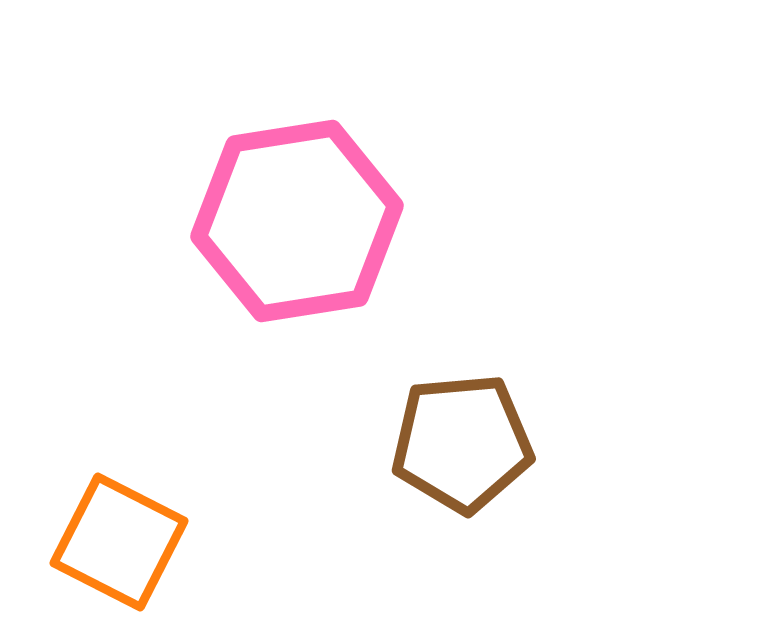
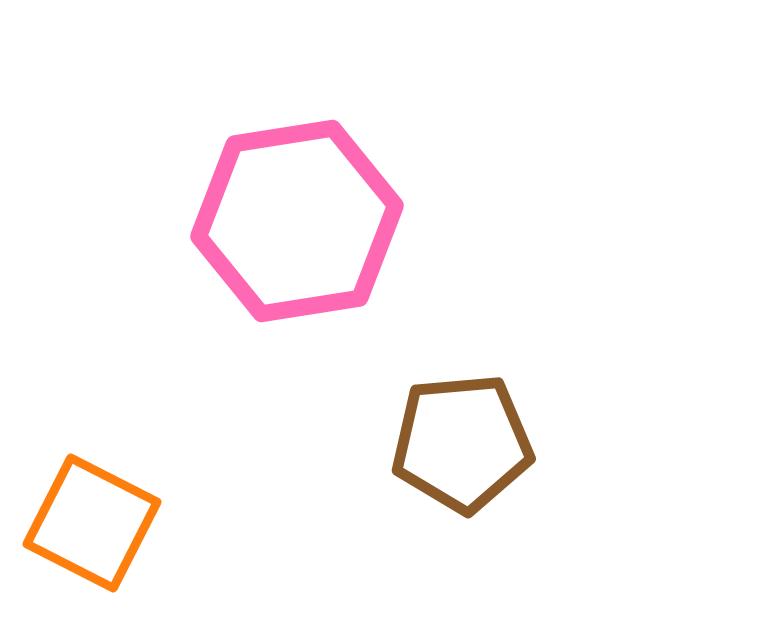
orange square: moved 27 px left, 19 px up
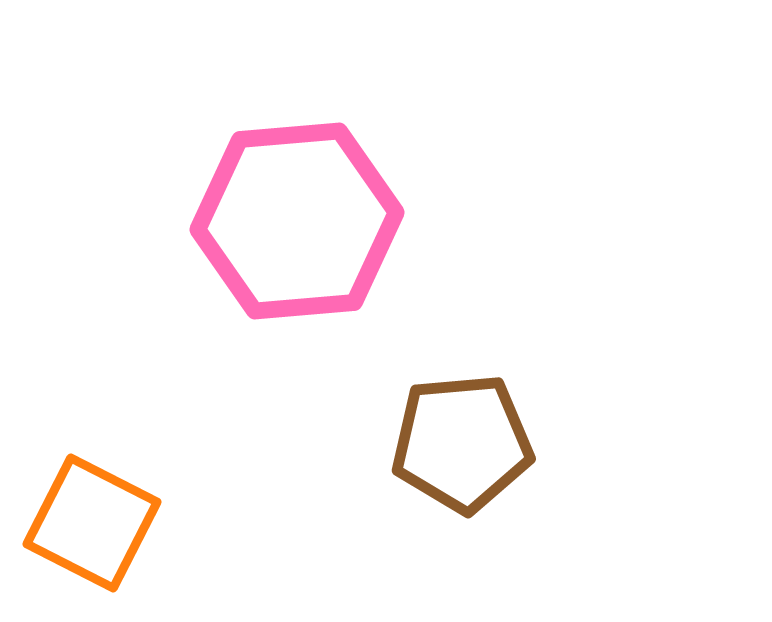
pink hexagon: rotated 4 degrees clockwise
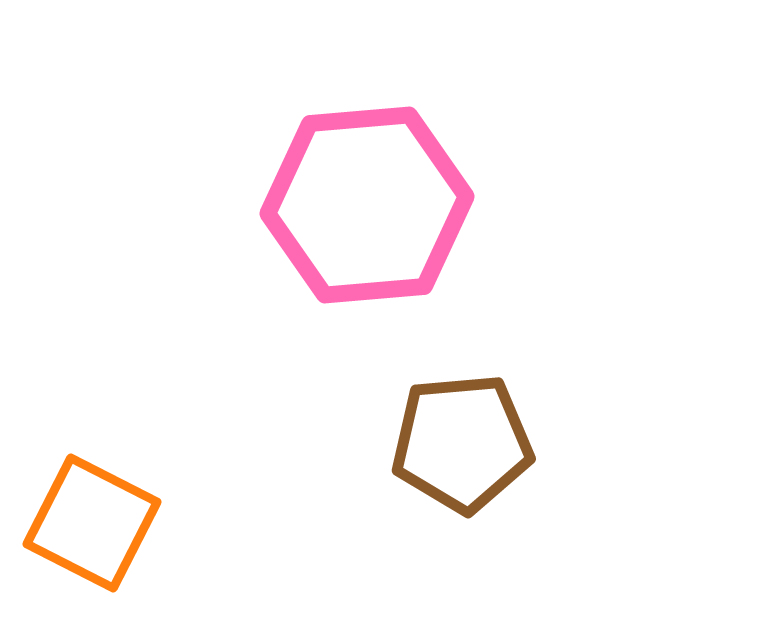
pink hexagon: moved 70 px right, 16 px up
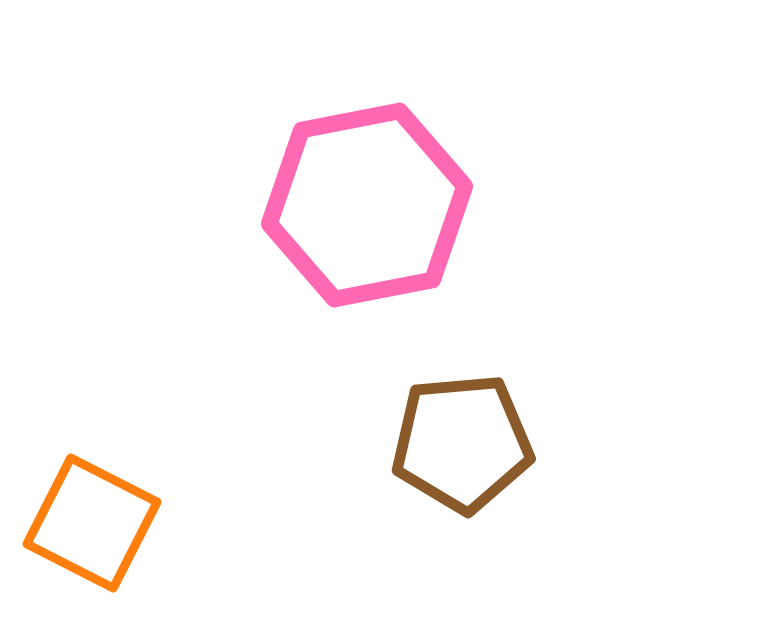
pink hexagon: rotated 6 degrees counterclockwise
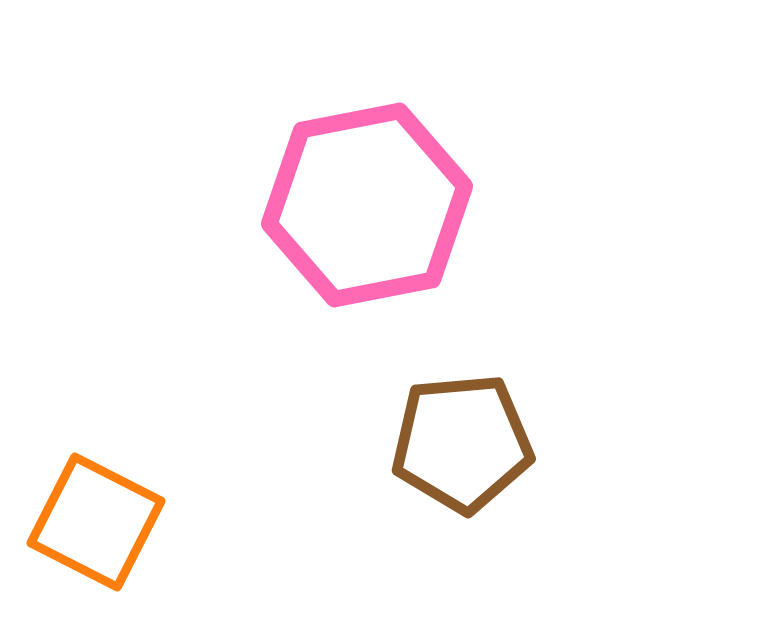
orange square: moved 4 px right, 1 px up
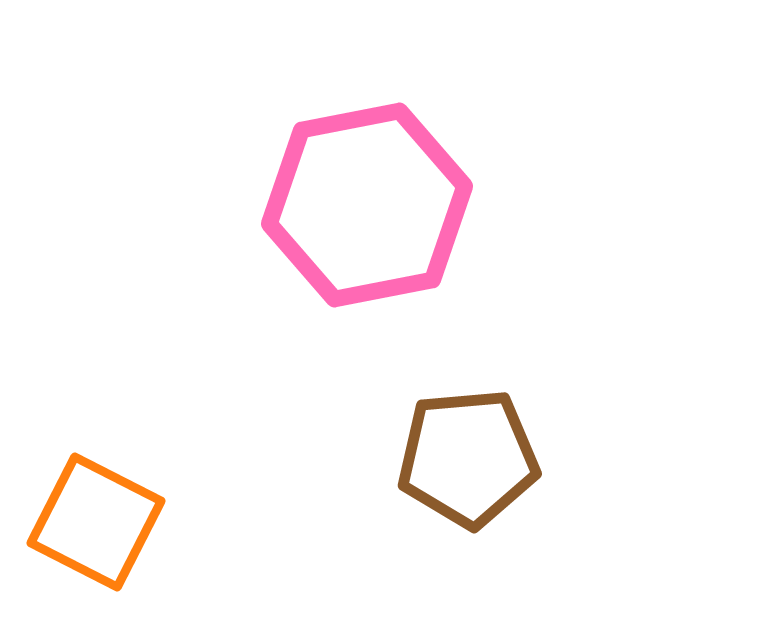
brown pentagon: moved 6 px right, 15 px down
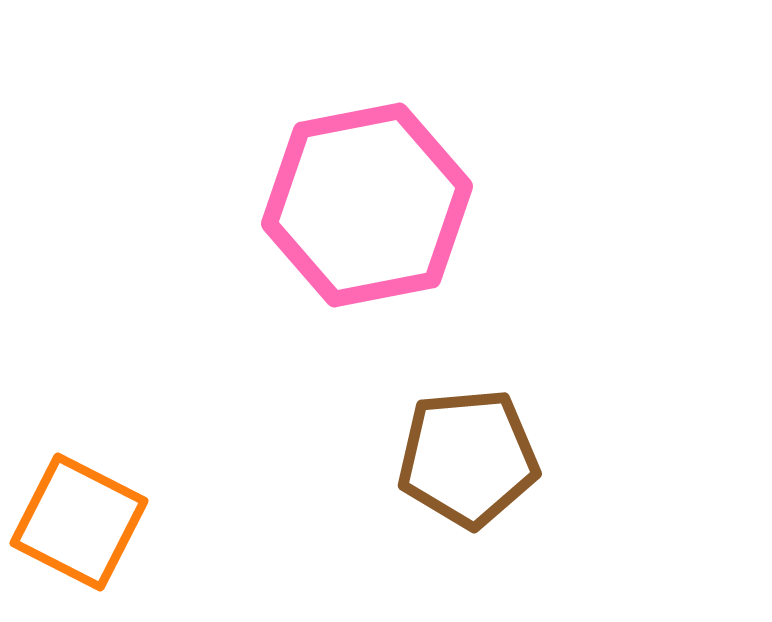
orange square: moved 17 px left
